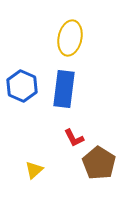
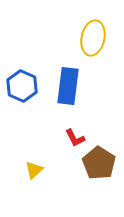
yellow ellipse: moved 23 px right
blue rectangle: moved 4 px right, 3 px up
red L-shape: moved 1 px right
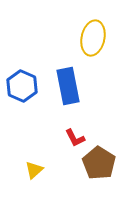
blue rectangle: rotated 18 degrees counterclockwise
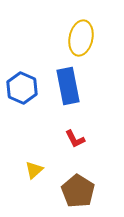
yellow ellipse: moved 12 px left
blue hexagon: moved 2 px down
red L-shape: moved 1 px down
brown pentagon: moved 21 px left, 28 px down
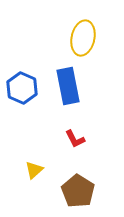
yellow ellipse: moved 2 px right
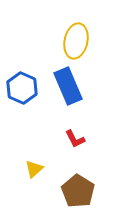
yellow ellipse: moved 7 px left, 3 px down
blue rectangle: rotated 12 degrees counterclockwise
yellow triangle: moved 1 px up
